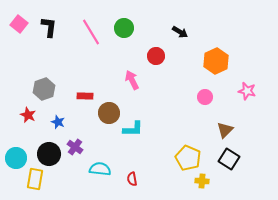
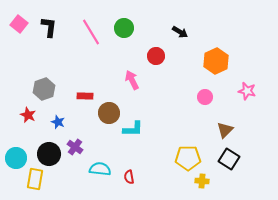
yellow pentagon: rotated 25 degrees counterclockwise
red semicircle: moved 3 px left, 2 px up
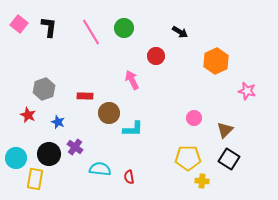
pink circle: moved 11 px left, 21 px down
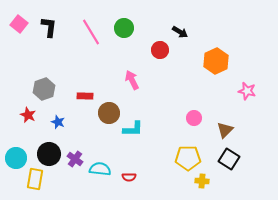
red circle: moved 4 px right, 6 px up
purple cross: moved 12 px down
red semicircle: rotated 80 degrees counterclockwise
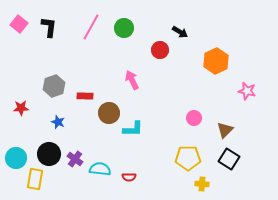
pink line: moved 5 px up; rotated 60 degrees clockwise
gray hexagon: moved 10 px right, 3 px up
red star: moved 7 px left, 7 px up; rotated 28 degrees counterclockwise
yellow cross: moved 3 px down
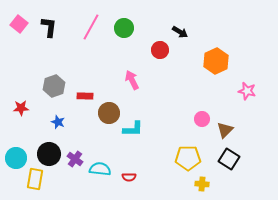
pink circle: moved 8 px right, 1 px down
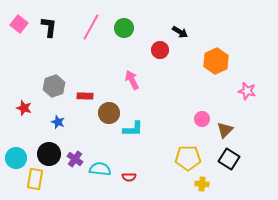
red star: moved 3 px right; rotated 21 degrees clockwise
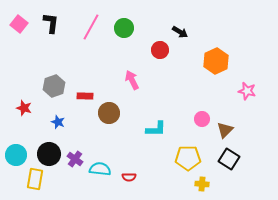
black L-shape: moved 2 px right, 4 px up
cyan L-shape: moved 23 px right
cyan circle: moved 3 px up
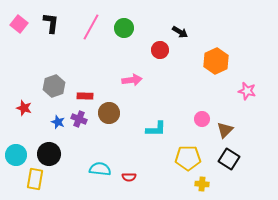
pink arrow: rotated 108 degrees clockwise
purple cross: moved 4 px right, 40 px up; rotated 14 degrees counterclockwise
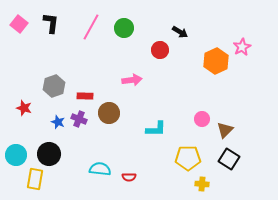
pink star: moved 5 px left, 44 px up; rotated 30 degrees clockwise
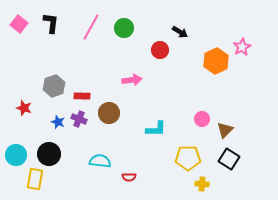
red rectangle: moved 3 px left
cyan semicircle: moved 8 px up
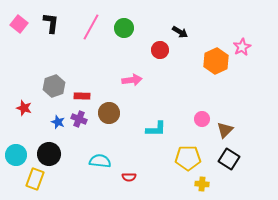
yellow rectangle: rotated 10 degrees clockwise
